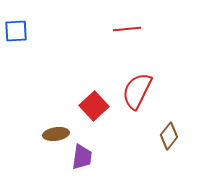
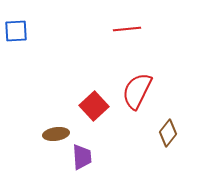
brown diamond: moved 1 px left, 3 px up
purple trapezoid: rotated 12 degrees counterclockwise
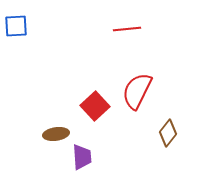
blue square: moved 5 px up
red square: moved 1 px right
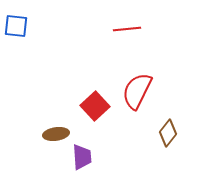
blue square: rotated 10 degrees clockwise
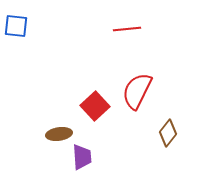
brown ellipse: moved 3 px right
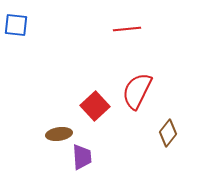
blue square: moved 1 px up
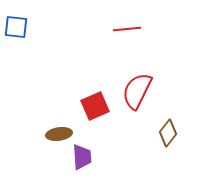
blue square: moved 2 px down
red square: rotated 20 degrees clockwise
